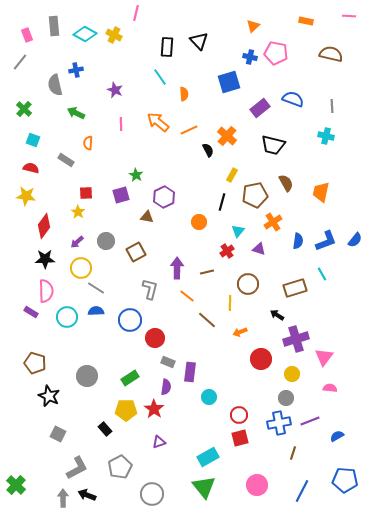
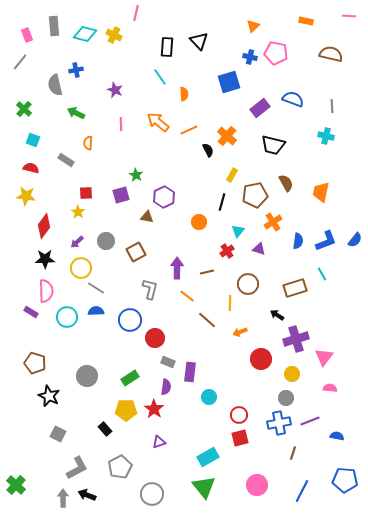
cyan diamond at (85, 34): rotated 15 degrees counterclockwise
blue semicircle at (337, 436): rotated 40 degrees clockwise
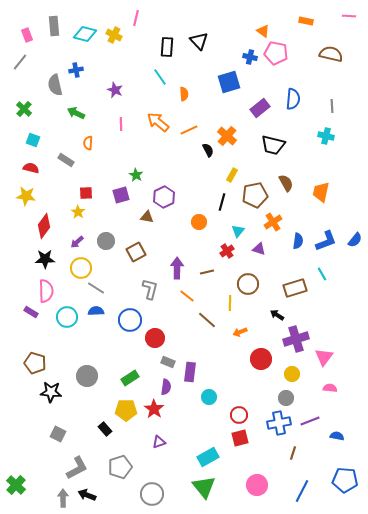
pink line at (136, 13): moved 5 px down
orange triangle at (253, 26): moved 10 px right, 5 px down; rotated 40 degrees counterclockwise
blue semicircle at (293, 99): rotated 75 degrees clockwise
black star at (49, 396): moved 2 px right, 4 px up; rotated 20 degrees counterclockwise
gray pentagon at (120, 467): rotated 10 degrees clockwise
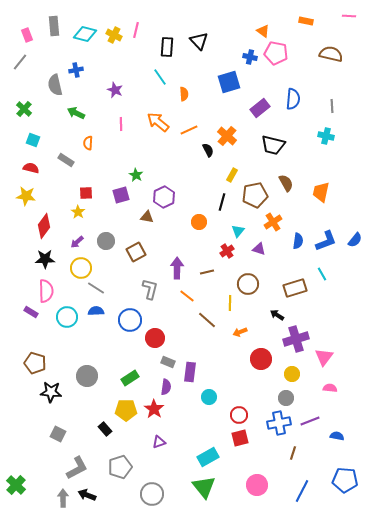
pink line at (136, 18): moved 12 px down
